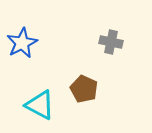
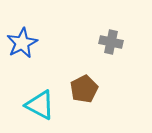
brown pentagon: rotated 20 degrees clockwise
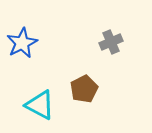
gray cross: rotated 35 degrees counterclockwise
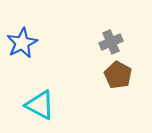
brown pentagon: moved 34 px right, 14 px up; rotated 16 degrees counterclockwise
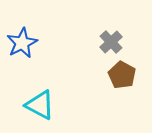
gray cross: rotated 20 degrees counterclockwise
brown pentagon: moved 4 px right
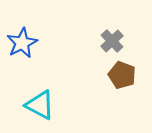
gray cross: moved 1 px right, 1 px up
brown pentagon: rotated 8 degrees counterclockwise
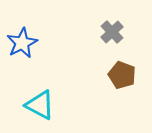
gray cross: moved 9 px up
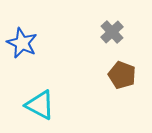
blue star: rotated 20 degrees counterclockwise
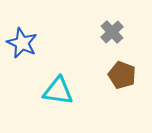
cyan triangle: moved 18 px right, 14 px up; rotated 20 degrees counterclockwise
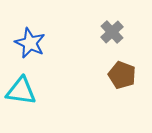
blue star: moved 8 px right
cyan triangle: moved 37 px left
